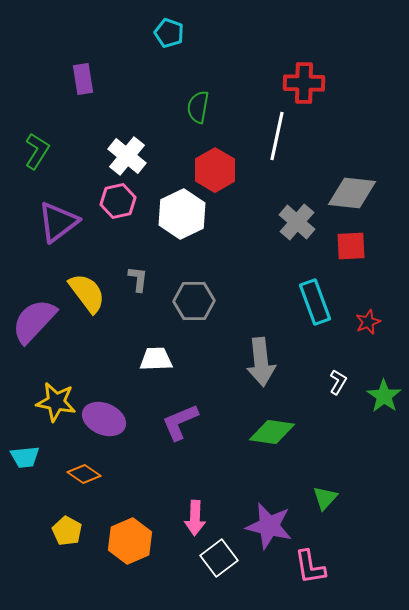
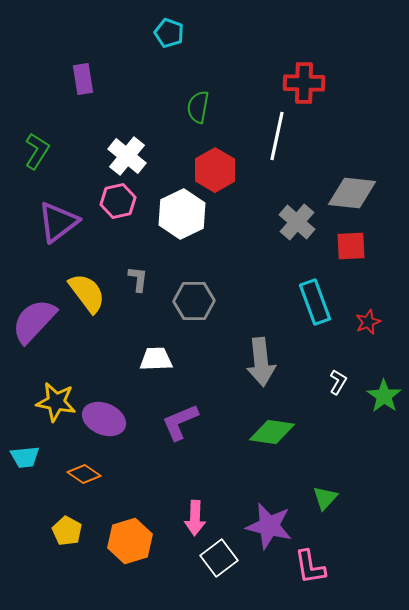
orange hexagon: rotated 6 degrees clockwise
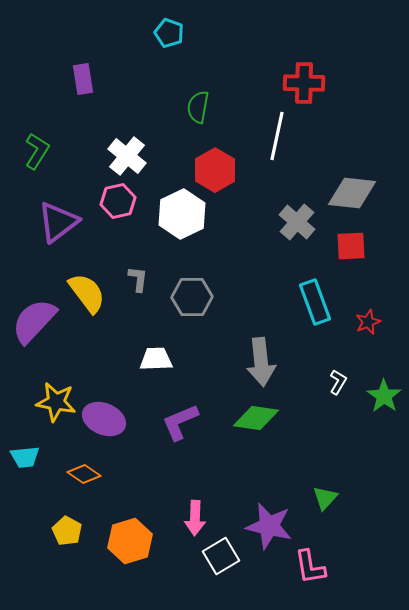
gray hexagon: moved 2 px left, 4 px up
green diamond: moved 16 px left, 14 px up
white square: moved 2 px right, 2 px up; rotated 6 degrees clockwise
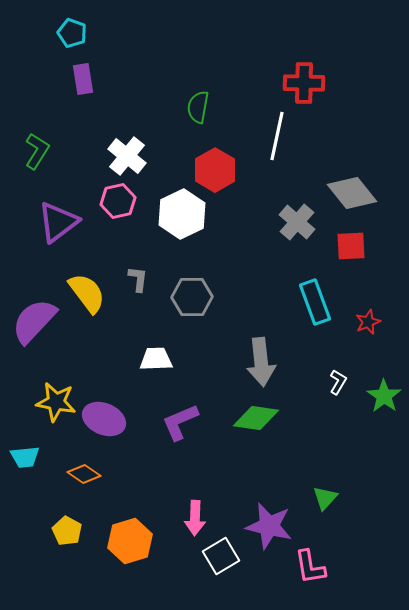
cyan pentagon: moved 97 px left
gray diamond: rotated 45 degrees clockwise
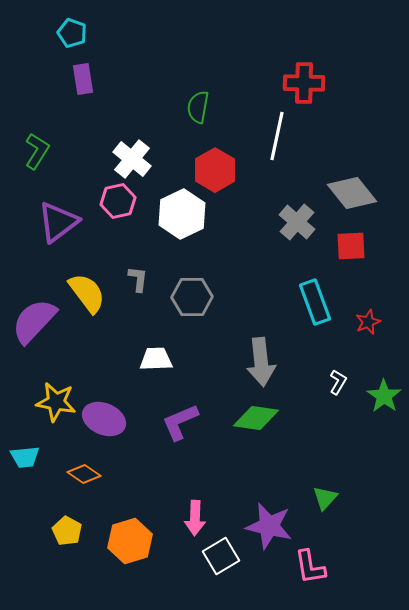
white cross: moved 5 px right, 3 px down
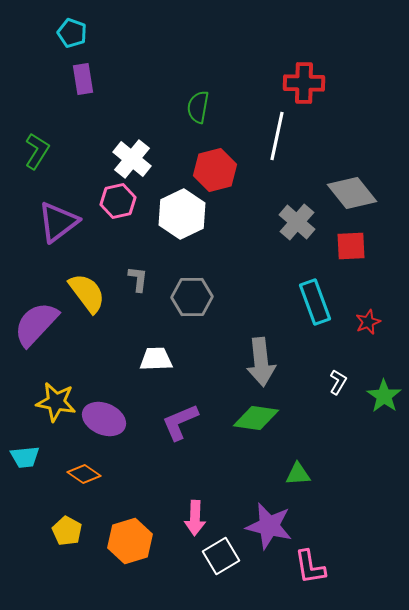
red hexagon: rotated 15 degrees clockwise
purple semicircle: moved 2 px right, 3 px down
green triangle: moved 27 px left, 24 px up; rotated 44 degrees clockwise
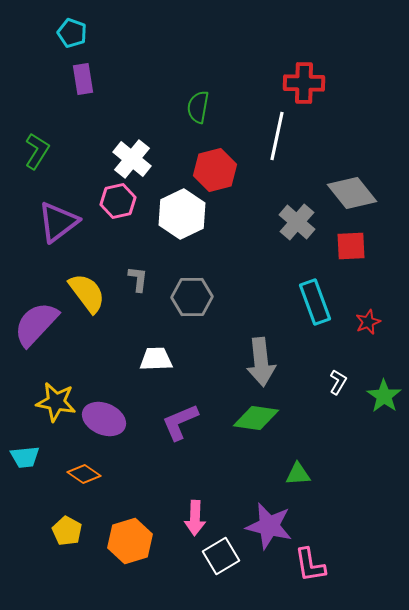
pink L-shape: moved 2 px up
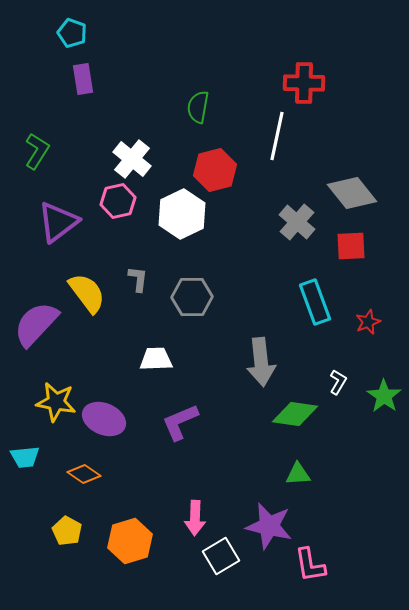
green diamond: moved 39 px right, 4 px up
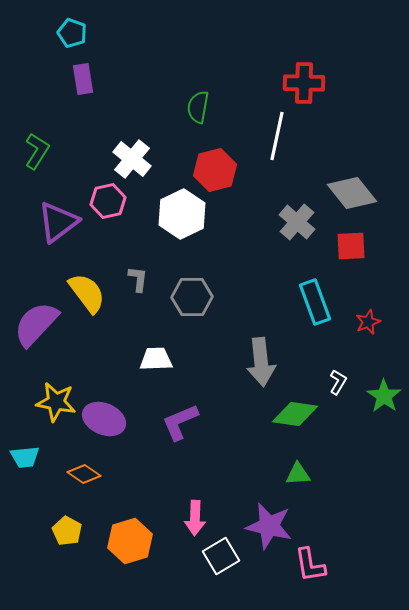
pink hexagon: moved 10 px left
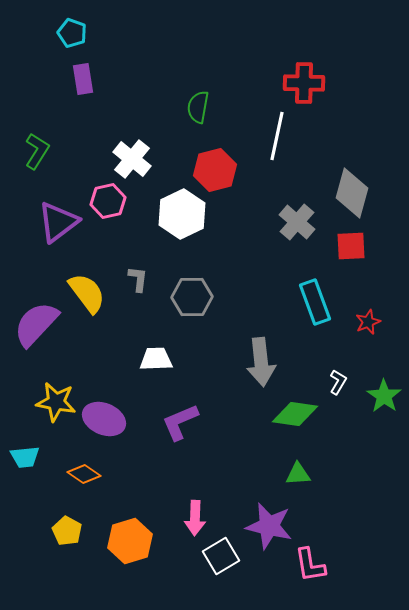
gray diamond: rotated 54 degrees clockwise
